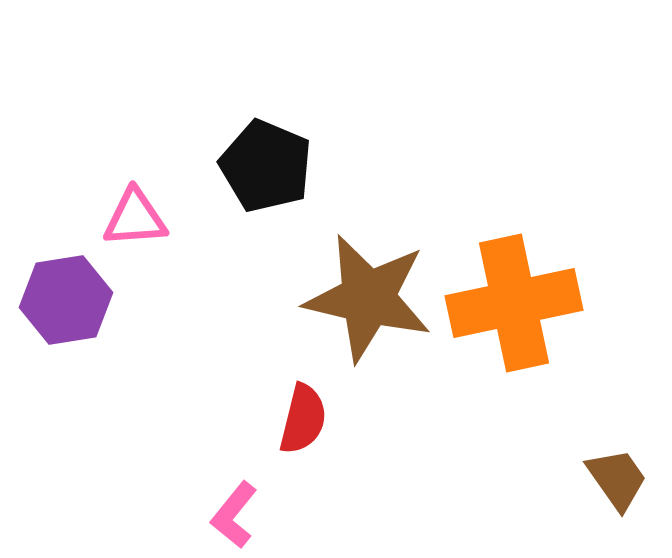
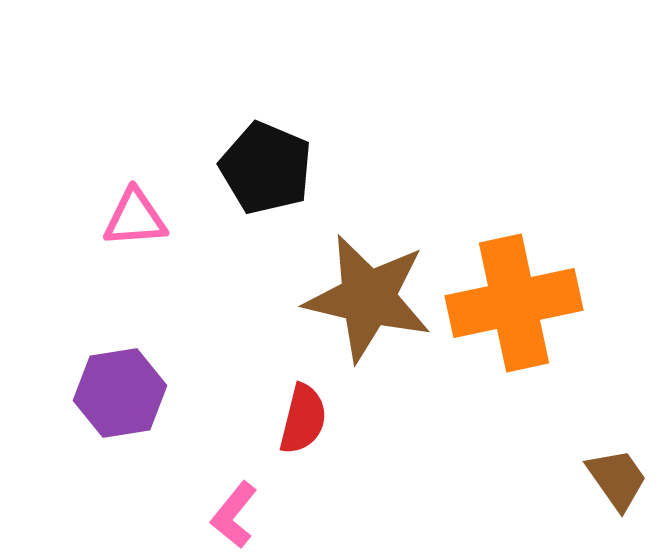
black pentagon: moved 2 px down
purple hexagon: moved 54 px right, 93 px down
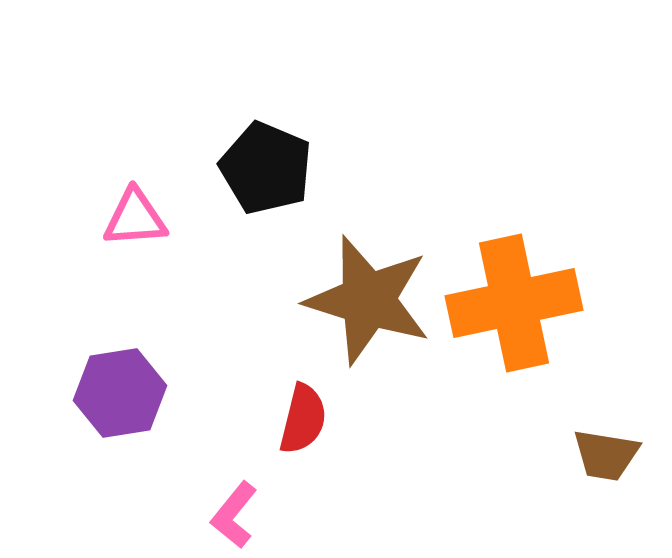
brown star: moved 2 px down; rotated 4 degrees clockwise
brown trapezoid: moved 11 px left, 24 px up; rotated 134 degrees clockwise
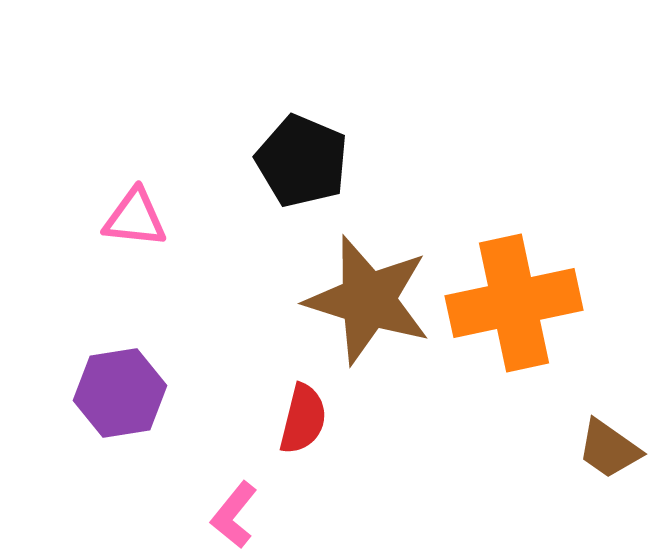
black pentagon: moved 36 px right, 7 px up
pink triangle: rotated 10 degrees clockwise
brown trapezoid: moved 3 px right, 6 px up; rotated 26 degrees clockwise
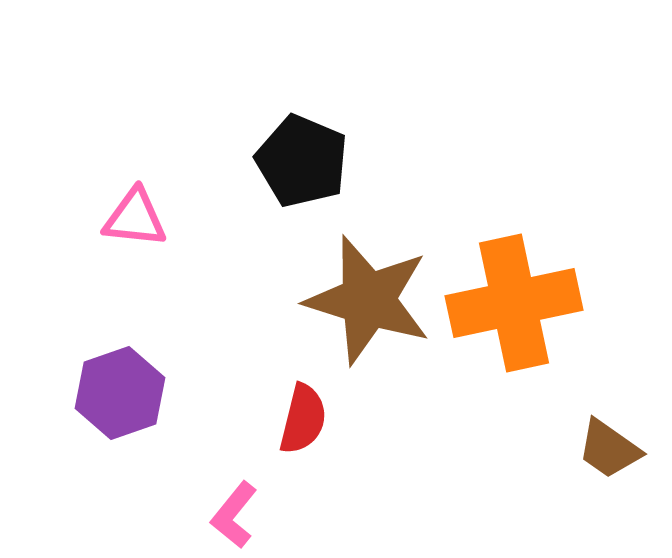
purple hexagon: rotated 10 degrees counterclockwise
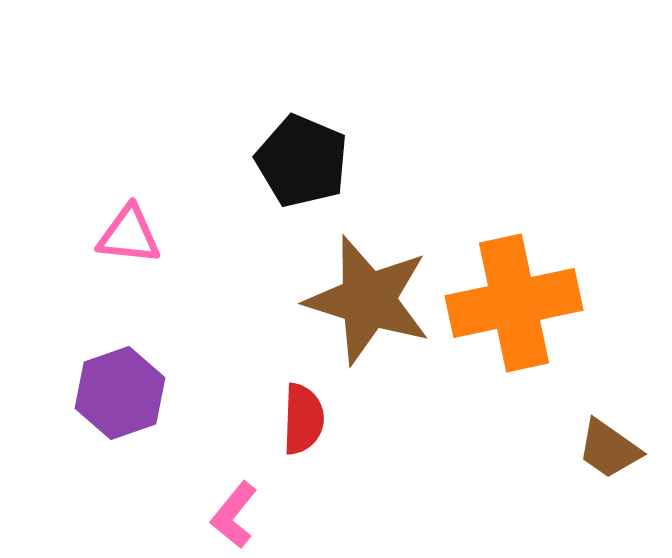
pink triangle: moved 6 px left, 17 px down
red semicircle: rotated 12 degrees counterclockwise
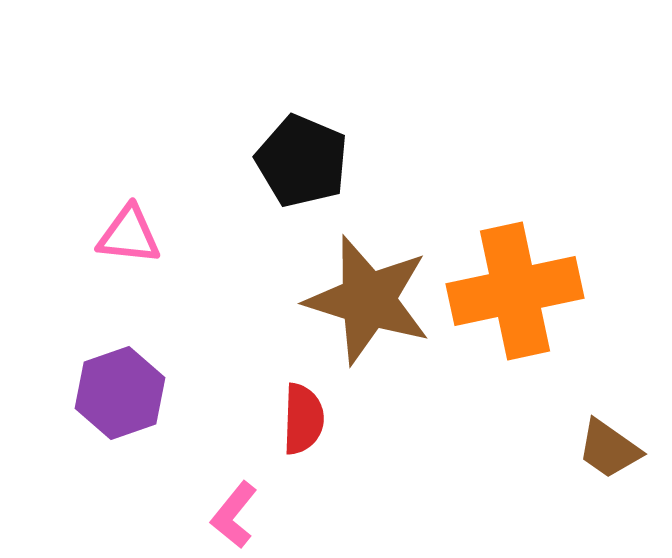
orange cross: moved 1 px right, 12 px up
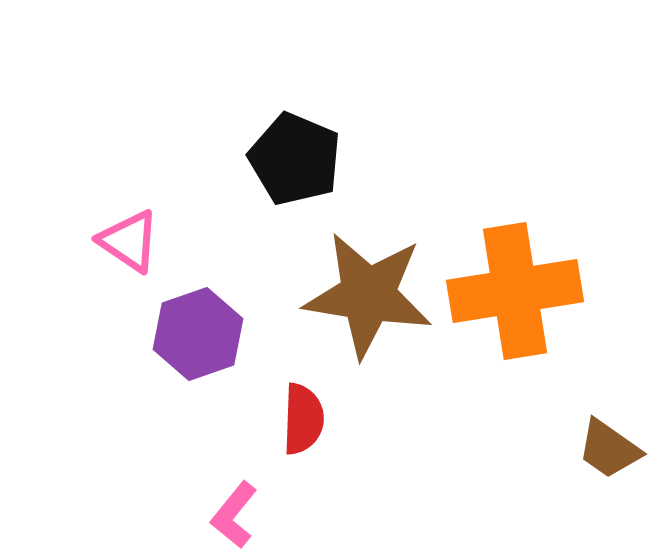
black pentagon: moved 7 px left, 2 px up
pink triangle: moved 6 px down; rotated 28 degrees clockwise
orange cross: rotated 3 degrees clockwise
brown star: moved 5 px up; rotated 8 degrees counterclockwise
purple hexagon: moved 78 px right, 59 px up
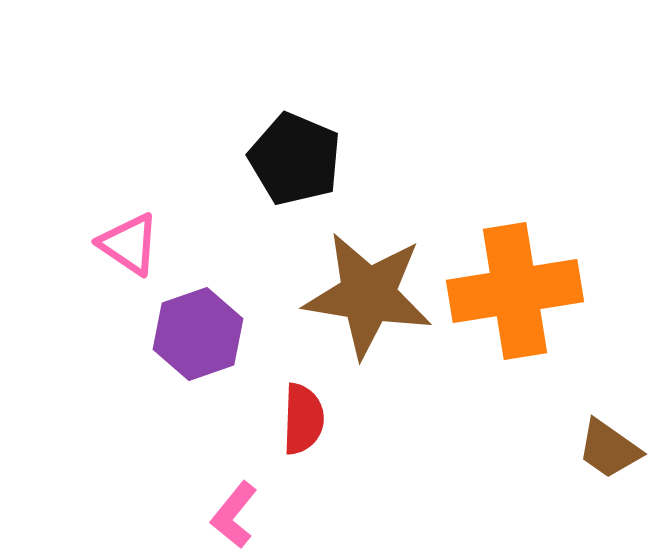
pink triangle: moved 3 px down
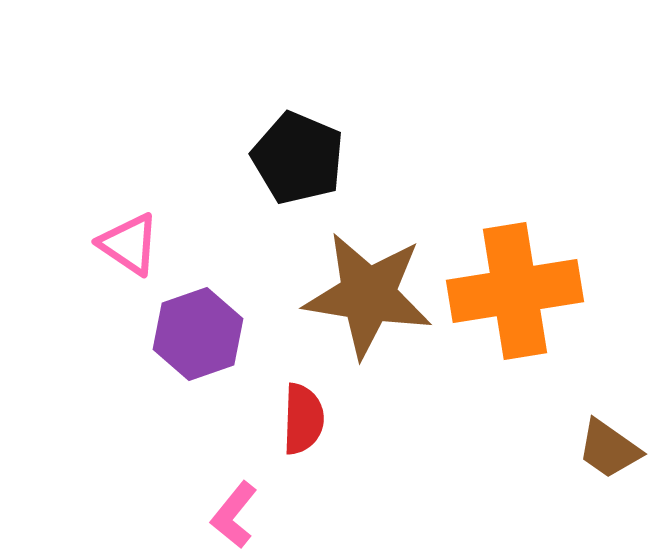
black pentagon: moved 3 px right, 1 px up
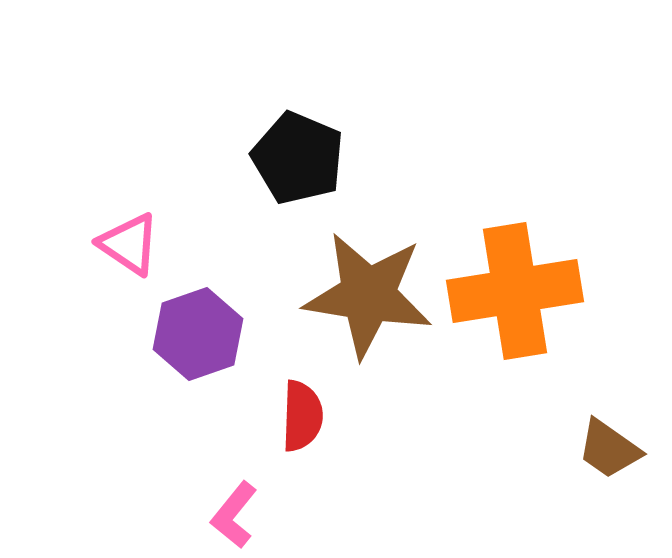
red semicircle: moved 1 px left, 3 px up
